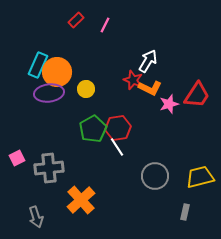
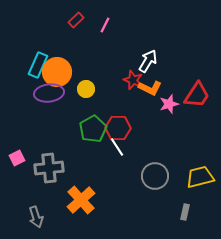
red hexagon: rotated 10 degrees clockwise
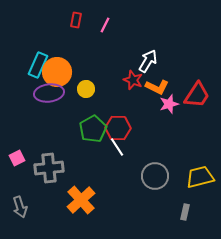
red rectangle: rotated 35 degrees counterclockwise
orange L-shape: moved 7 px right, 1 px up
gray arrow: moved 16 px left, 10 px up
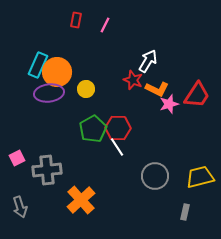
orange L-shape: moved 2 px down
gray cross: moved 2 px left, 2 px down
